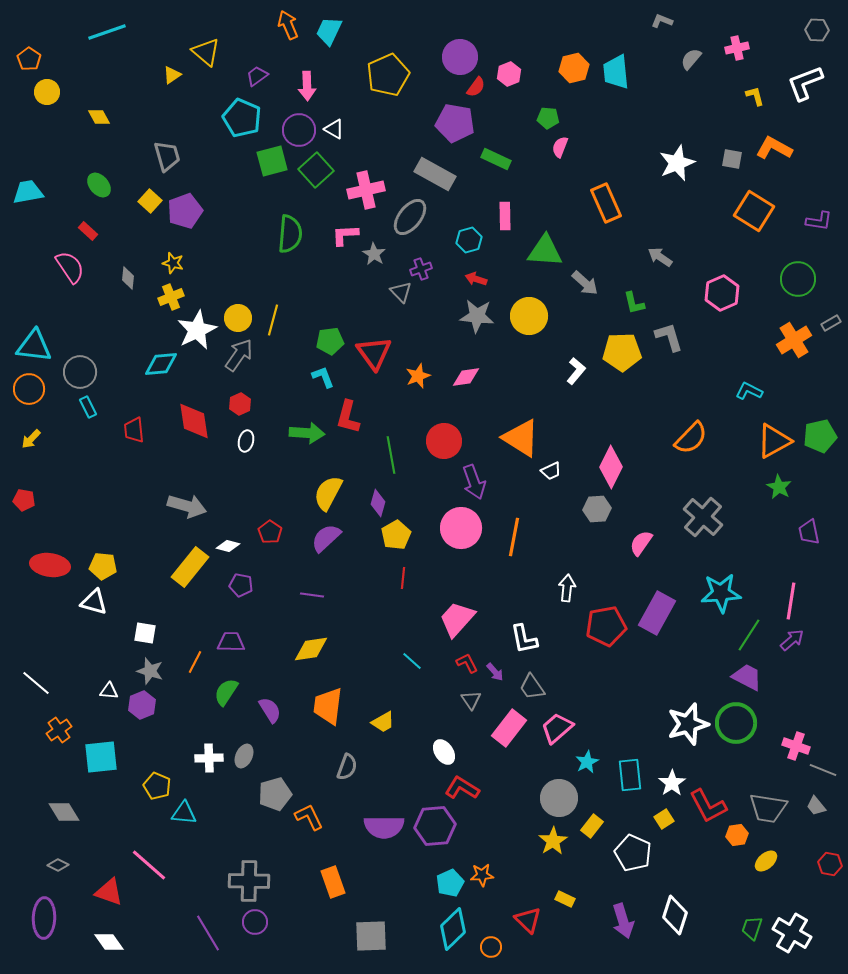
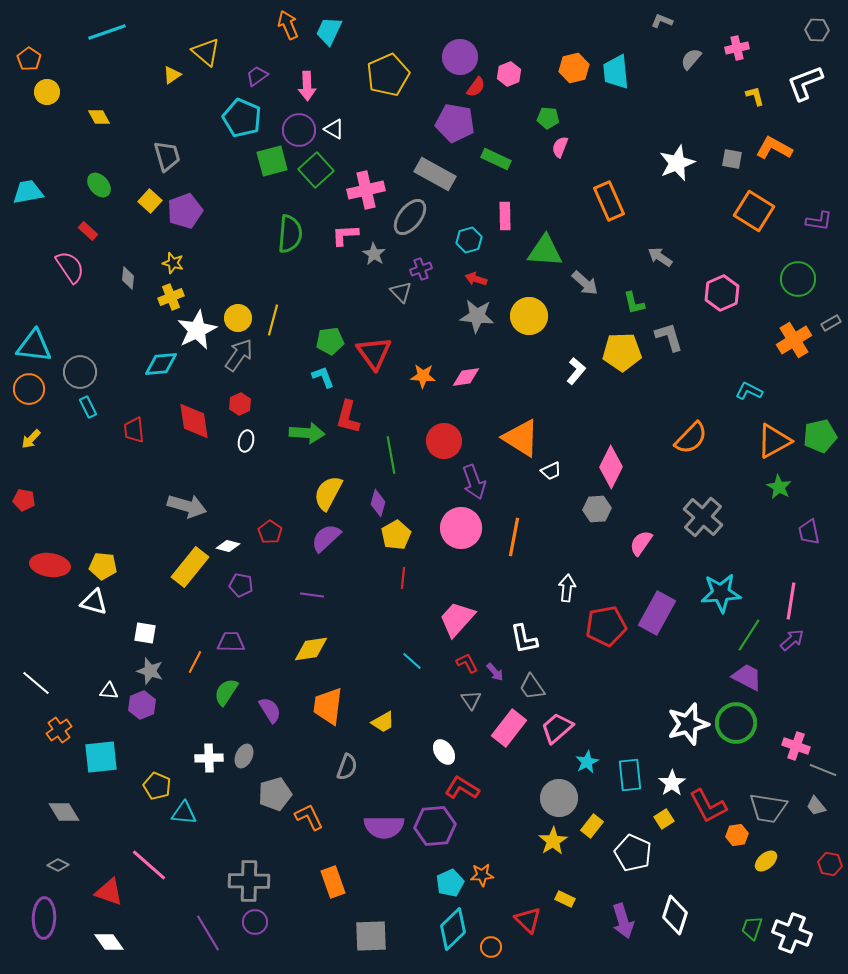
orange rectangle at (606, 203): moved 3 px right, 2 px up
orange star at (418, 376): moved 5 px right; rotated 25 degrees clockwise
white cross at (792, 933): rotated 9 degrees counterclockwise
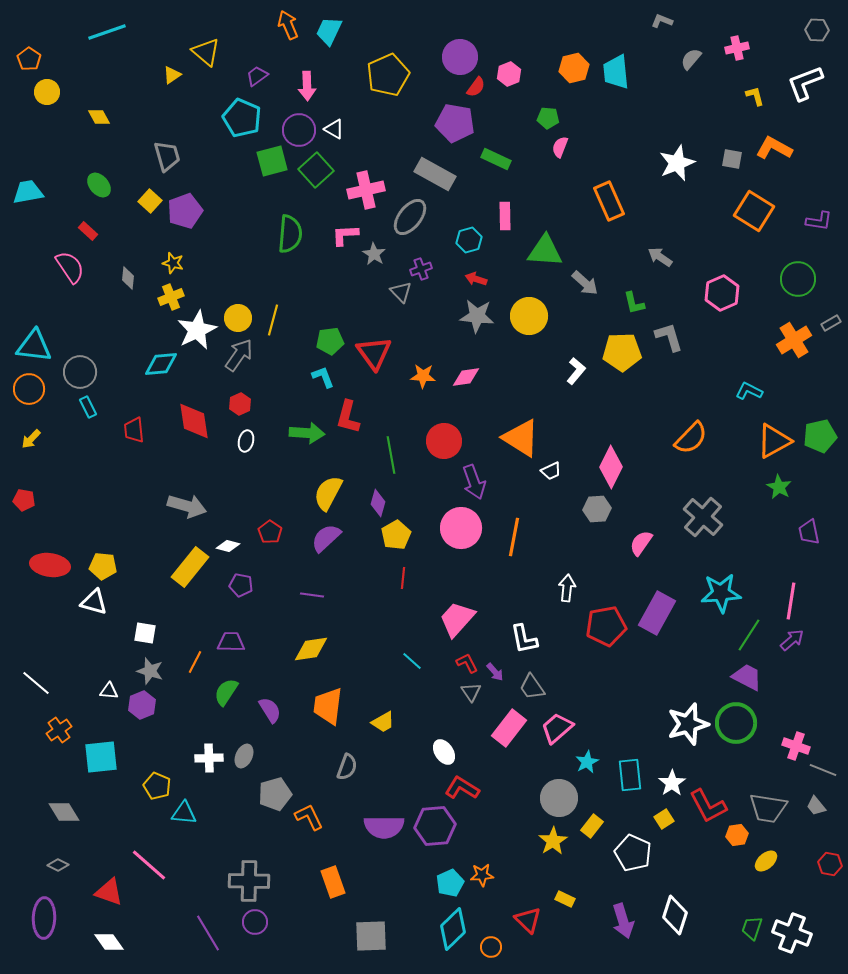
gray triangle at (471, 700): moved 8 px up
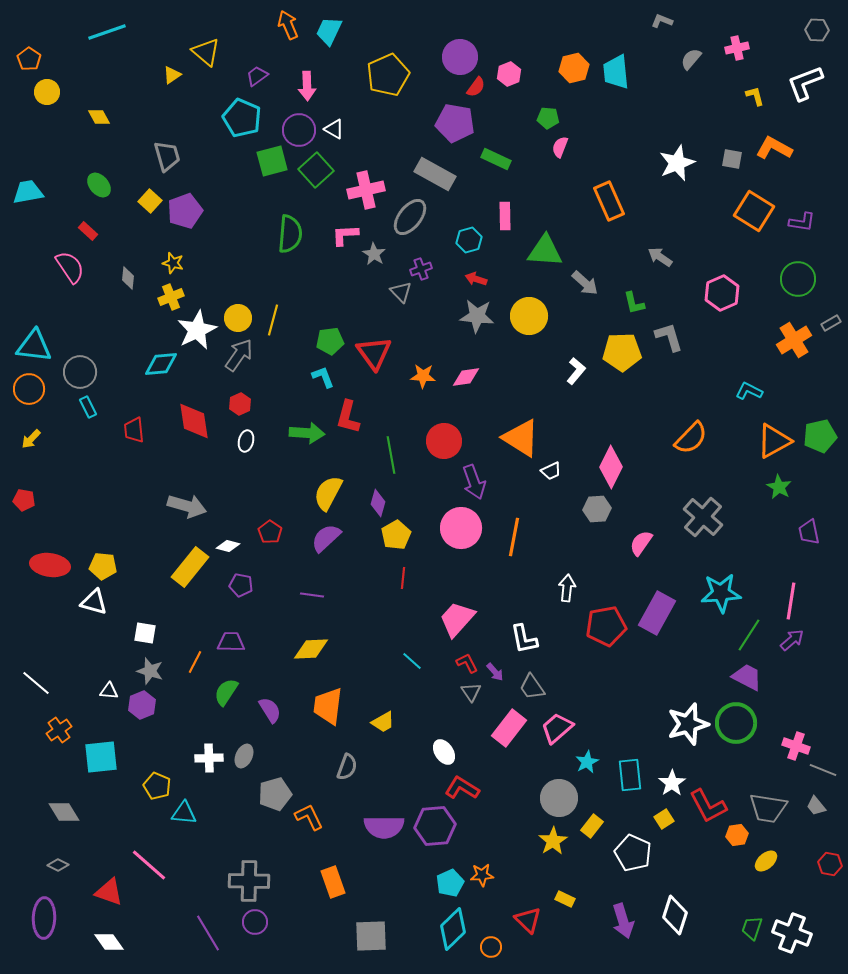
purple L-shape at (819, 221): moved 17 px left, 1 px down
yellow diamond at (311, 649): rotated 6 degrees clockwise
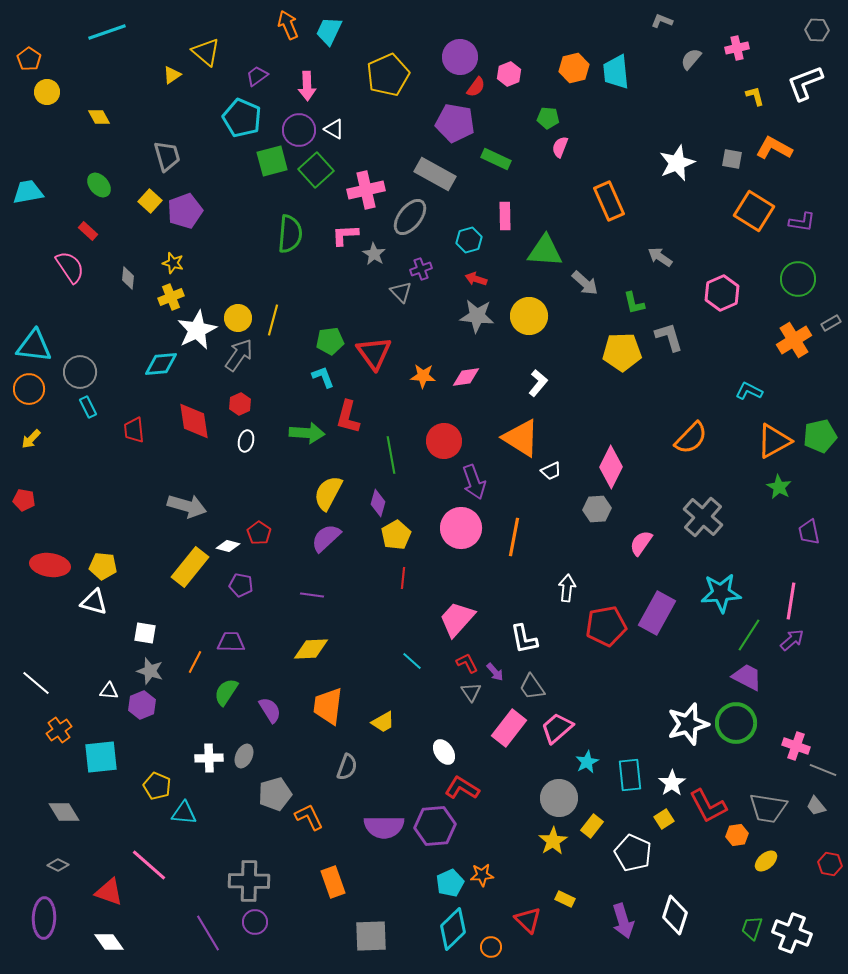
white L-shape at (576, 371): moved 38 px left, 12 px down
red pentagon at (270, 532): moved 11 px left, 1 px down
